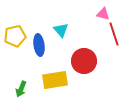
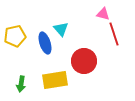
cyan triangle: moved 1 px up
blue ellipse: moved 6 px right, 2 px up; rotated 10 degrees counterclockwise
green arrow: moved 5 px up; rotated 14 degrees counterclockwise
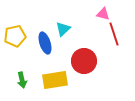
cyan triangle: moved 2 px right; rotated 28 degrees clockwise
green arrow: moved 1 px right, 4 px up; rotated 21 degrees counterclockwise
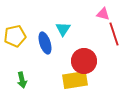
cyan triangle: rotated 14 degrees counterclockwise
yellow rectangle: moved 20 px right
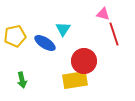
blue ellipse: rotated 40 degrees counterclockwise
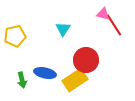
red line: moved 9 px up; rotated 15 degrees counterclockwise
blue ellipse: moved 30 px down; rotated 20 degrees counterclockwise
red circle: moved 2 px right, 1 px up
yellow rectangle: rotated 25 degrees counterclockwise
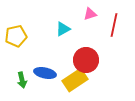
pink triangle: moved 13 px left; rotated 32 degrees counterclockwise
red line: rotated 45 degrees clockwise
cyan triangle: rotated 28 degrees clockwise
yellow pentagon: moved 1 px right
